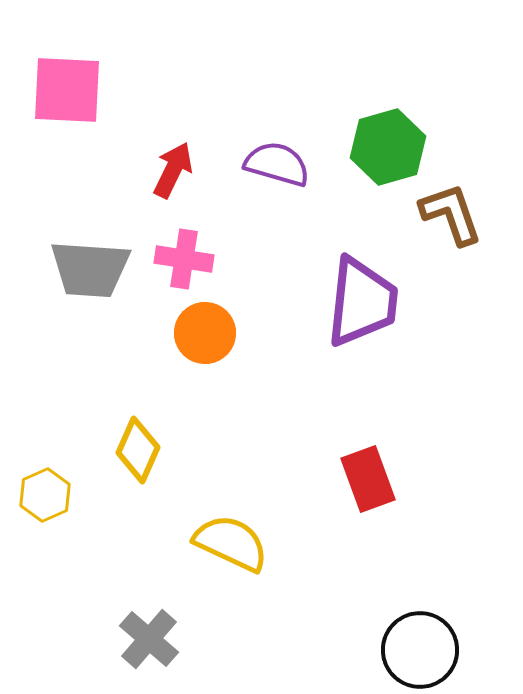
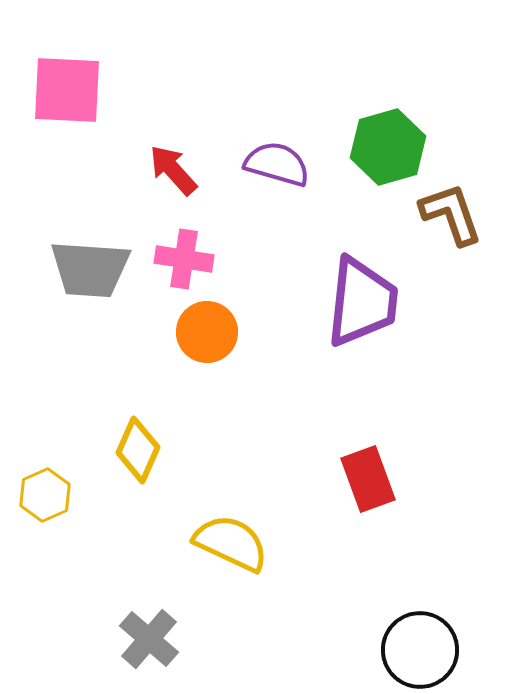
red arrow: rotated 68 degrees counterclockwise
orange circle: moved 2 px right, 1 px up
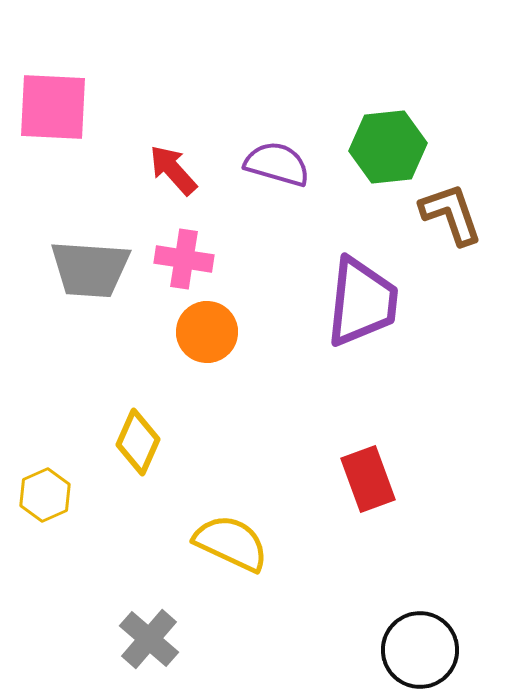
pink square: moved 14 px left, 17 px down
green hexagon: rotated 10 degrees clockwise
yellow diamond: moved 8 px up
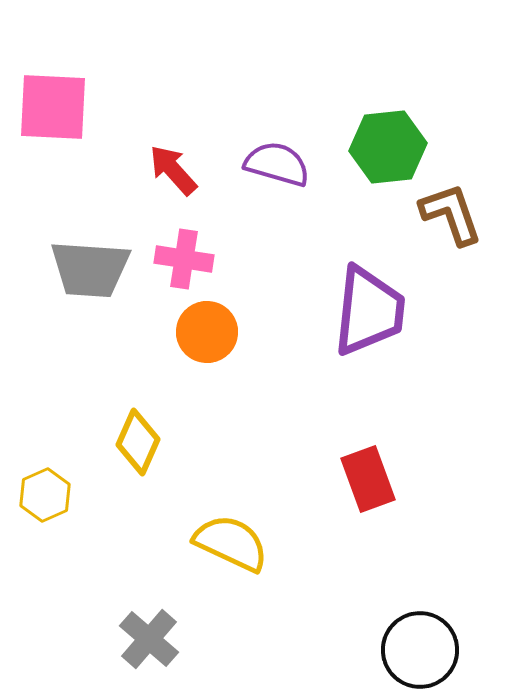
purple trapezoid: moved 7 px right, 9 px down
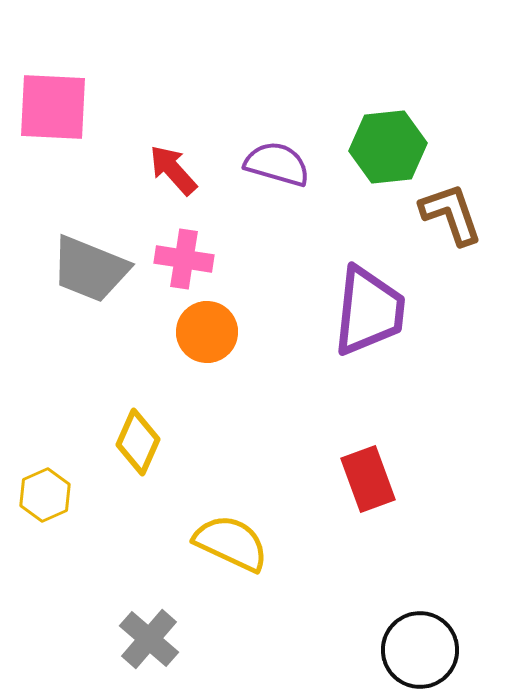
gray trapezoid: rotated 18 degrees clockwise
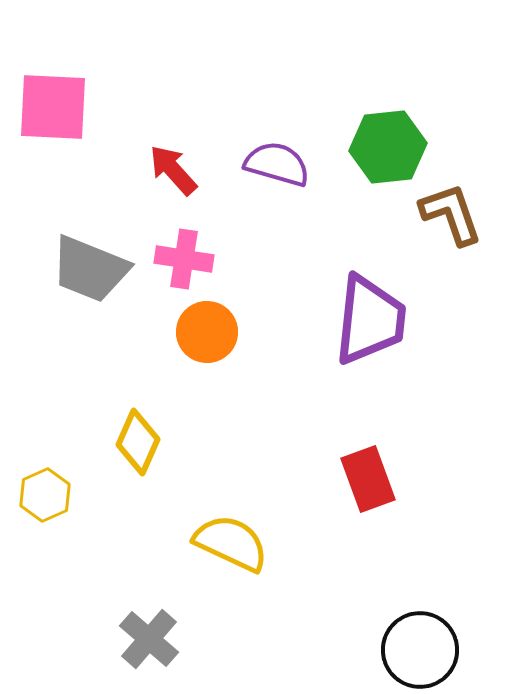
purple trapezoid: moved 1 px right, 9 px down
